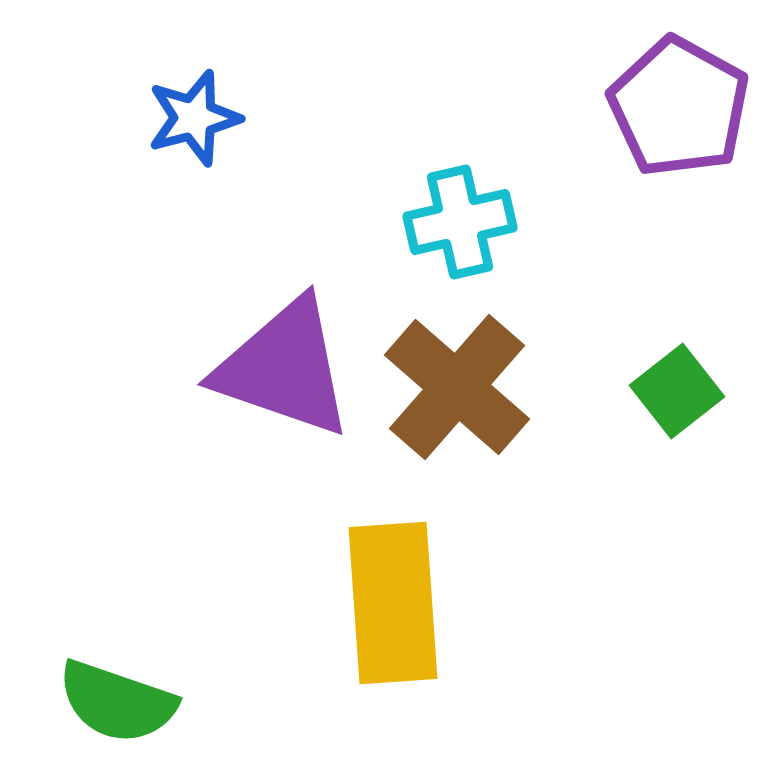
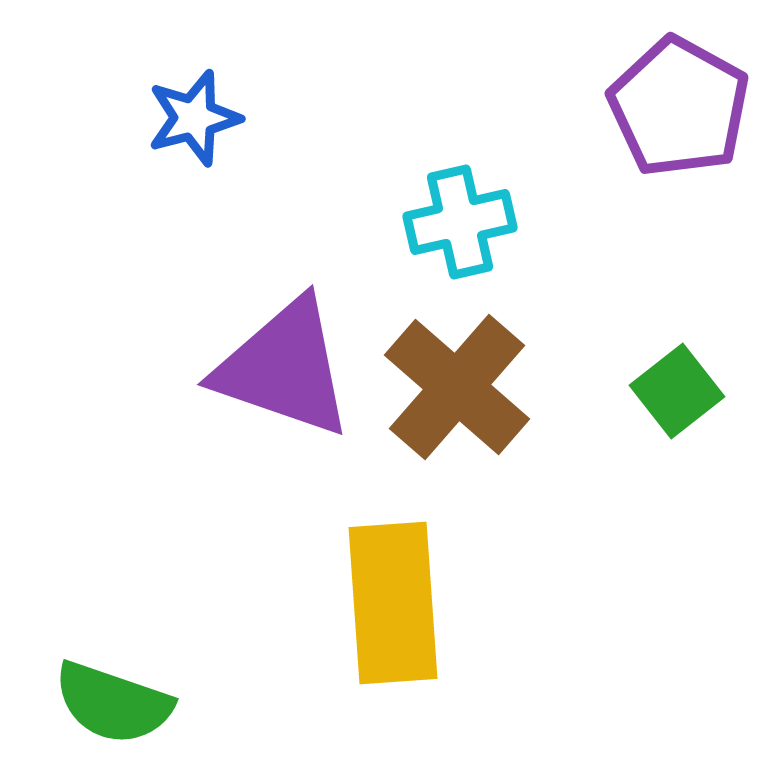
green semicircle: moved 4 px left, 1 px down
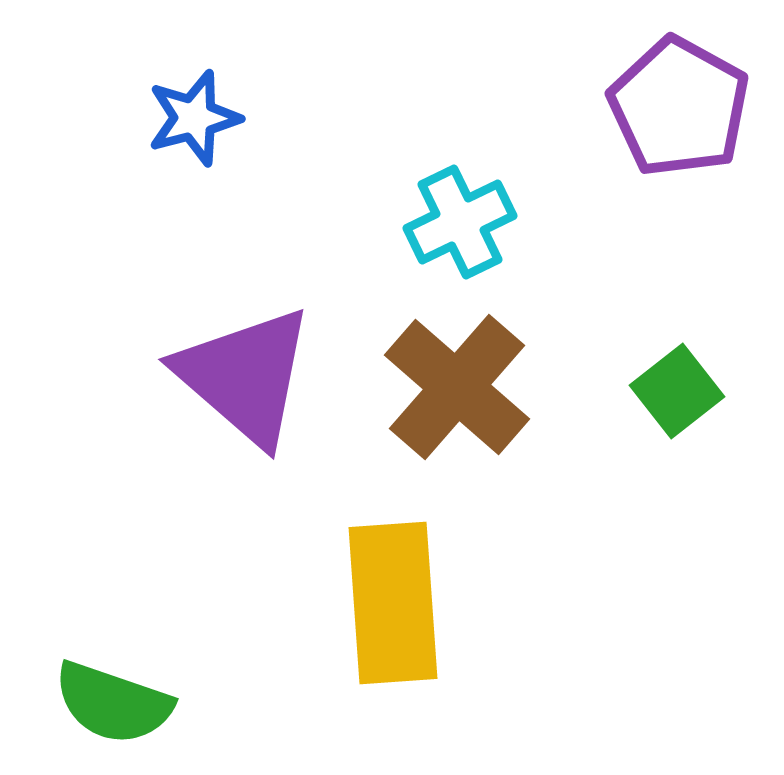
cyan cross: rotated 13 degrees counterclockwise
purple triangle: moved 39 px left, 8 px down; rotated 22 degrees clockwise
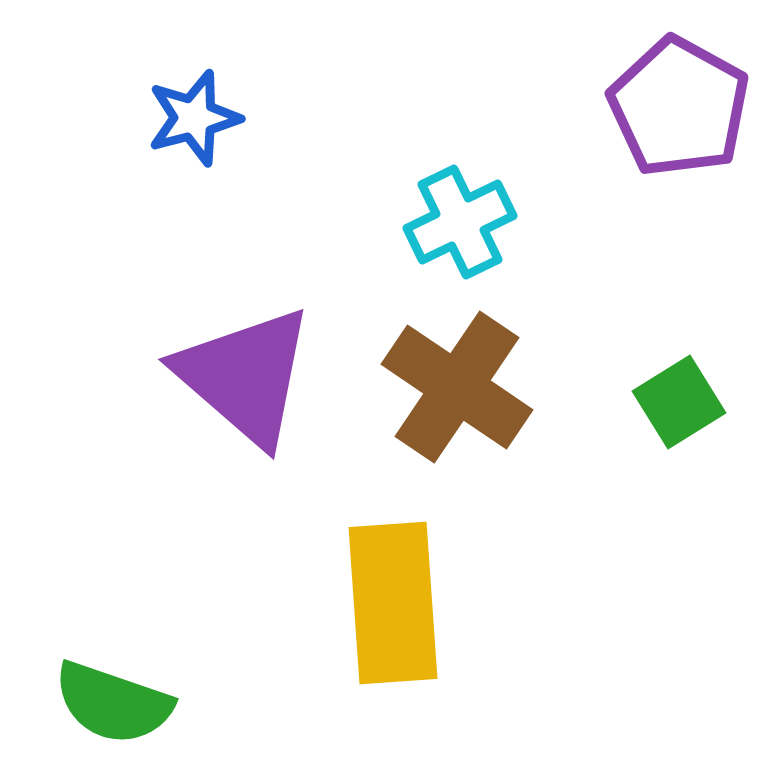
brown cross: rotated 7 degrees counterclockwise
green square: moved 2 px right, 11 px down; rotated 6 degrees clockwise
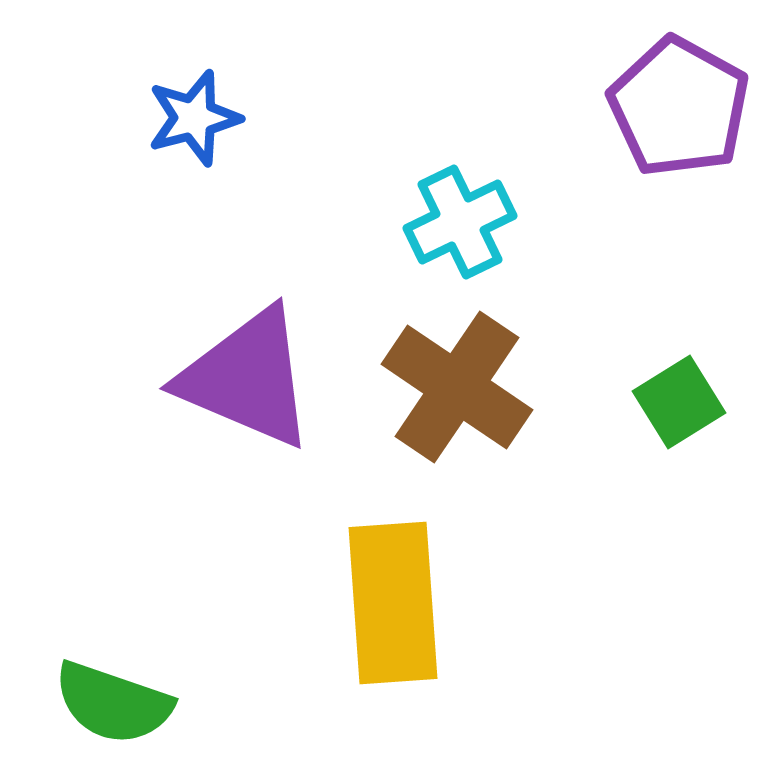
purple triangle: moved 2 px right, 2 px down; rotated 18 degrees counterclockwise
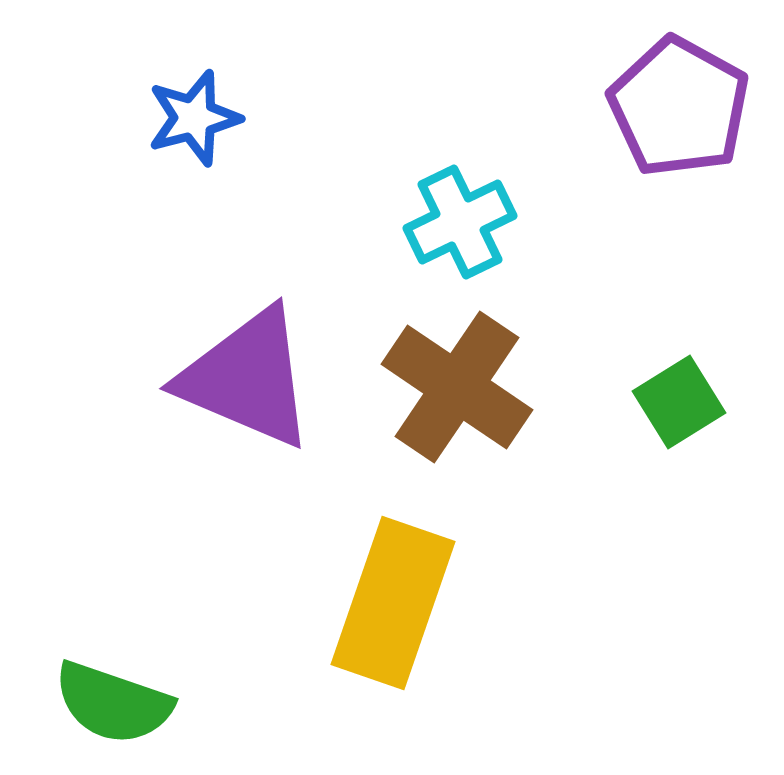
yellow rectangle: rotated 23 degrees clockwise
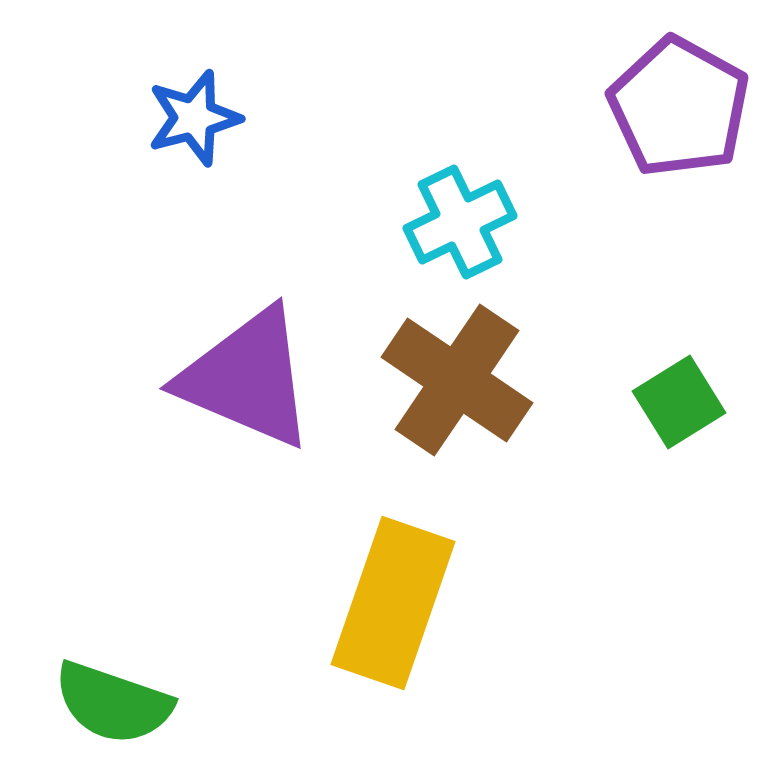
brown cross: moved 7 px up
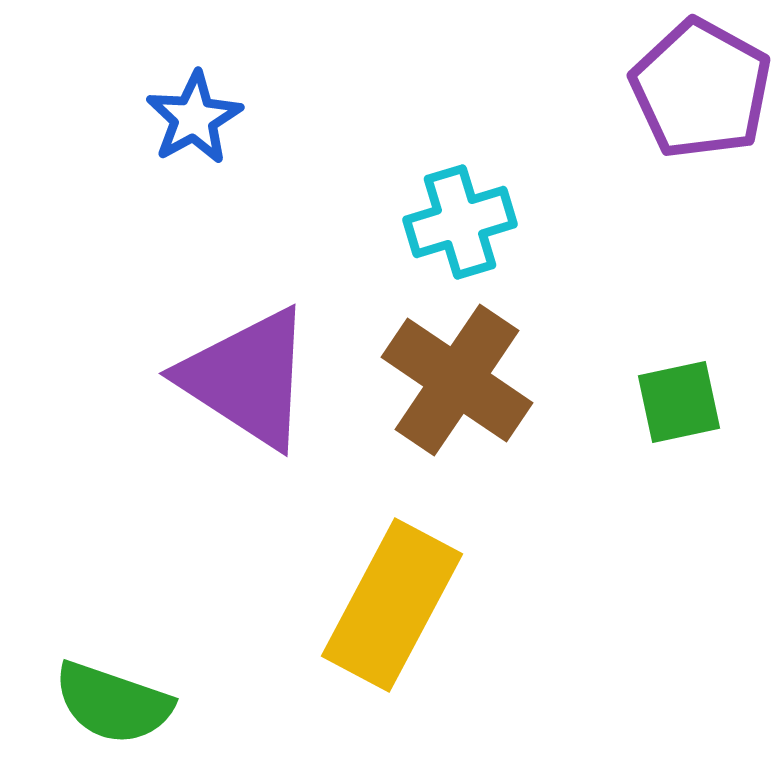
purple pentagon: moved 22 px right, 18 px up
blue star: rotated 14 degrees counterclockwise
cyan cross: rotated 9 degrees clockwise
purple triangle: rotated 10 degrees clockwise
green square: rotated 20 degrees clockwise
yellow rectangle: moved 1 px left, 2 px down; rotated 9 degrees clockwise
